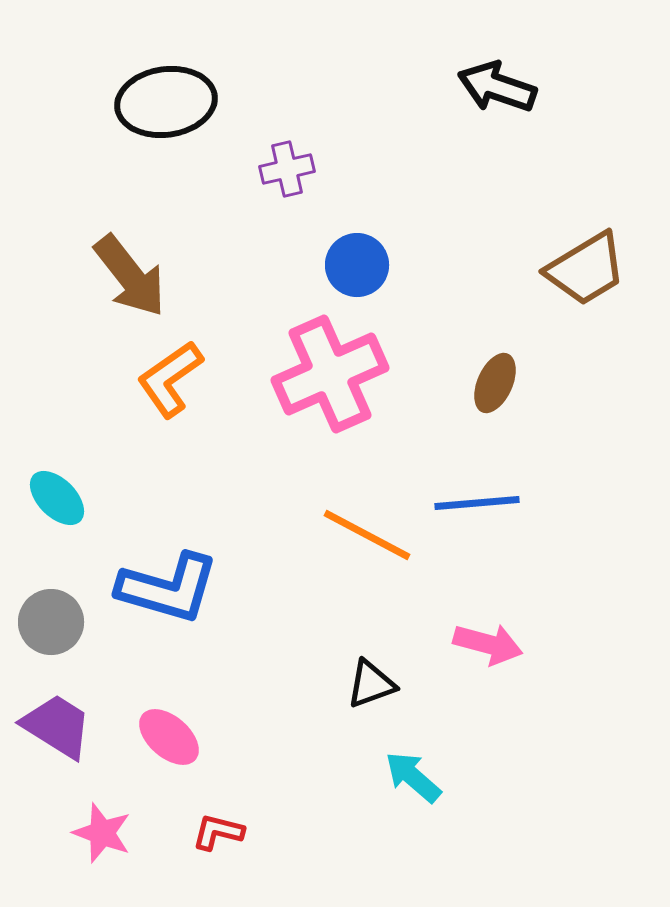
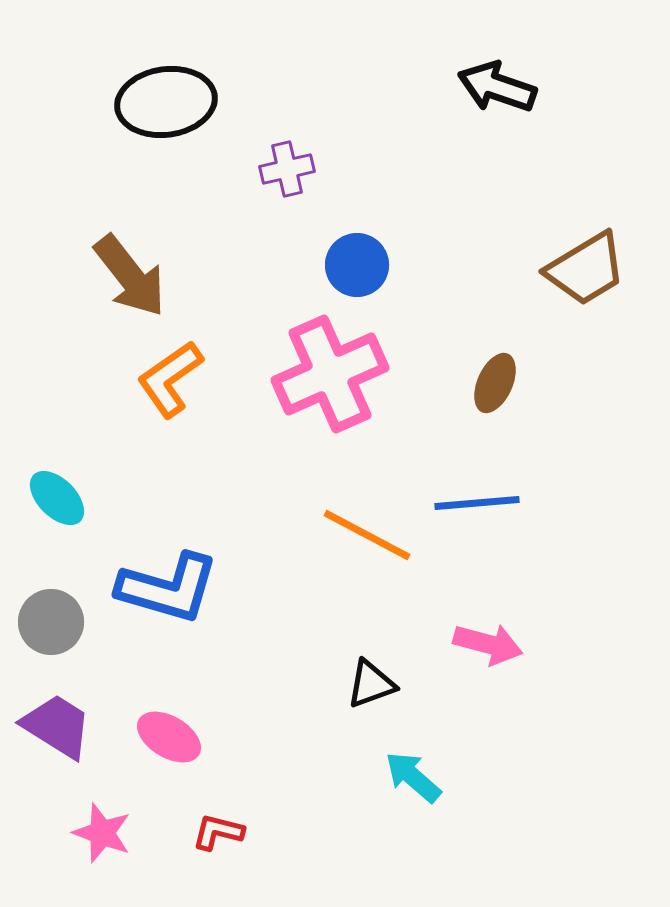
pink ellipse: rotated 10 degrees counterclockwise
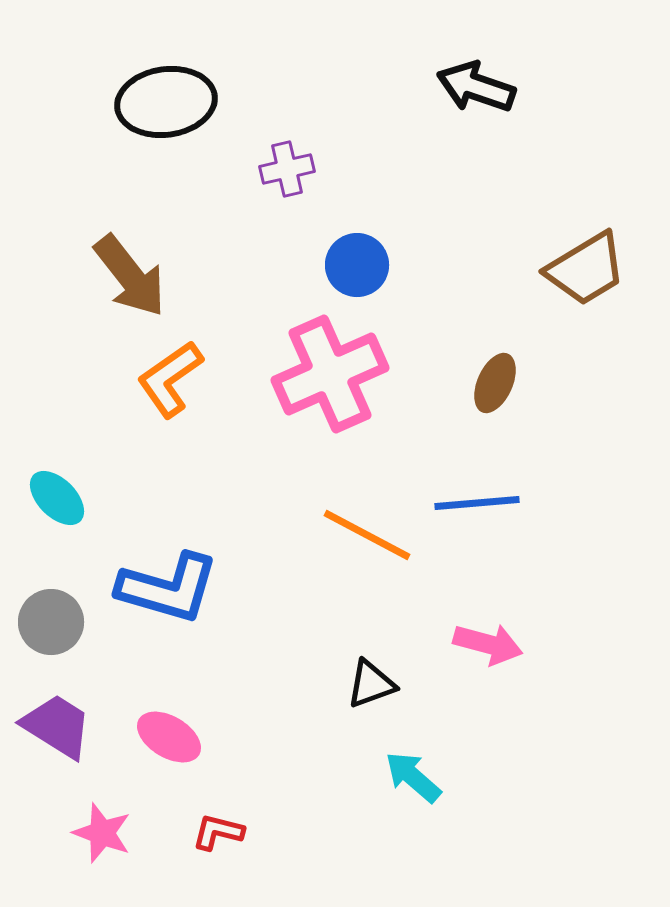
black arrow: moved 21 px left
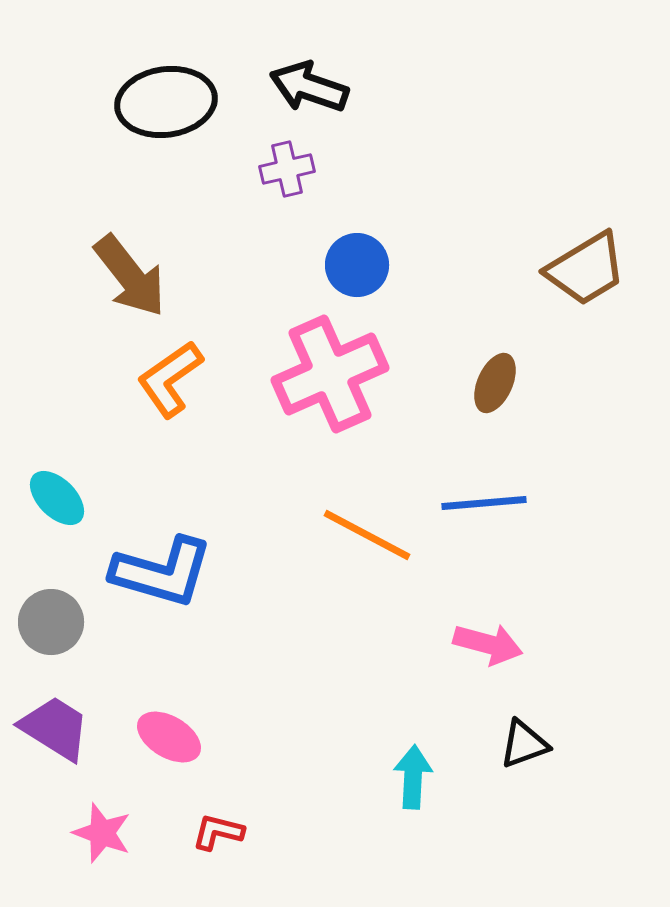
black arrow: moved 167 px left
blue line: moved 7 px right
blue L-shape: moved 6 px left, 16 px up
black triangle: moved 153 px right, 60 px down
purple trapezoid: moved 2 px left, 2 px down
cyan arrow: rotated 52 degrees clockwise
